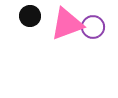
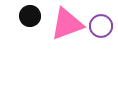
purple circle: moved 8 px right, 1 px up
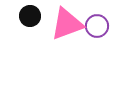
purple circle: moved 4 px left
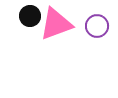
pink triangle: moved 11 px left
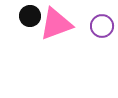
purple circle: moved 5 px right
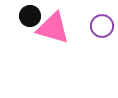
pink triangle: moved 3 px left, 4 px down; rotated 36 degrees clockwise
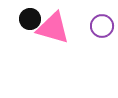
black circle: moved 3 px down
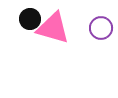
purple circle: moved 1 px left, 2 px down
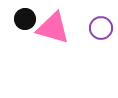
black circle: moved 5 px left
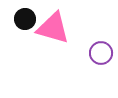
purple circle: moved 25 px down
